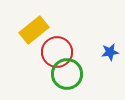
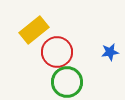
green circle: moved 8 px down
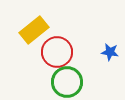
blue star: rotated 18 degrees clockwise
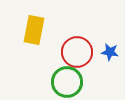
yellow rectangle: rotated 40 degrees counterclockwise
red circle: moved 20 px right
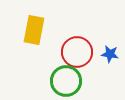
blue star: moved 2 px down
green circle: moved 1 px left, 1 px up
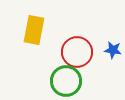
blue star: moved 3 px right, 4 px up
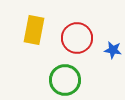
red circle: moved 14 px up
green circle: moved 1 px left, 1 px up
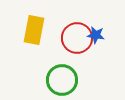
blue star: moved 17 px left, 15 px up
green circle: moved 3 px left
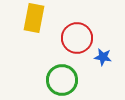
yellow rectangle: moved 12 px up
blue star: moved 7 px right, 22 px down
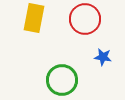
red circle: moved 8 px right, 19 px up
